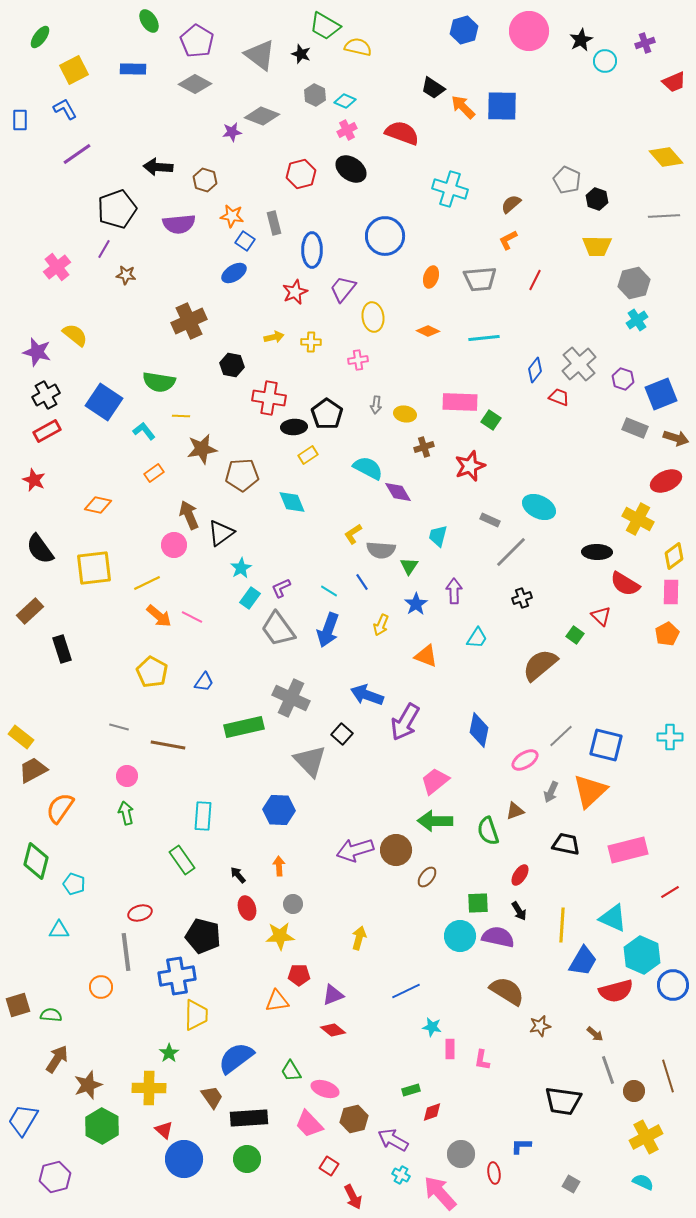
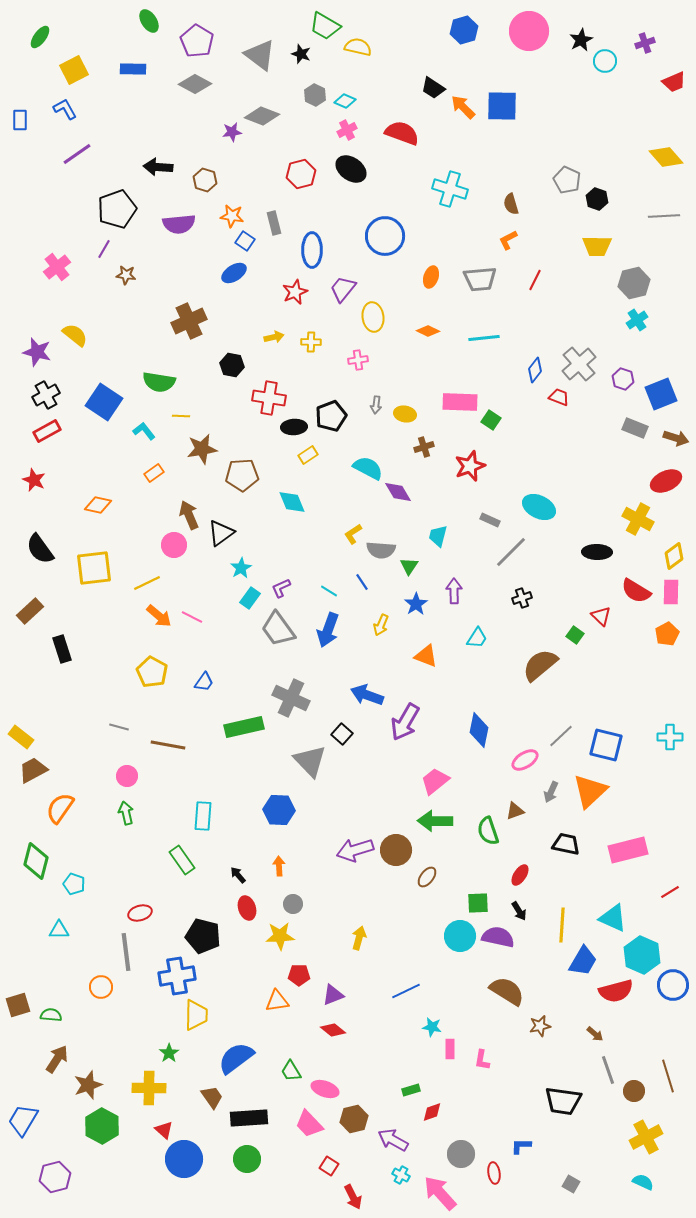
brown semicircle at (511, 204): rotated 65 degrees counterclockwise
black pentagon at (327, 414): moved 4 px right, 2 px down; rotated 16 degrees clockwise
red semicircle at (625, 584): moved 11 px right, 7 px down
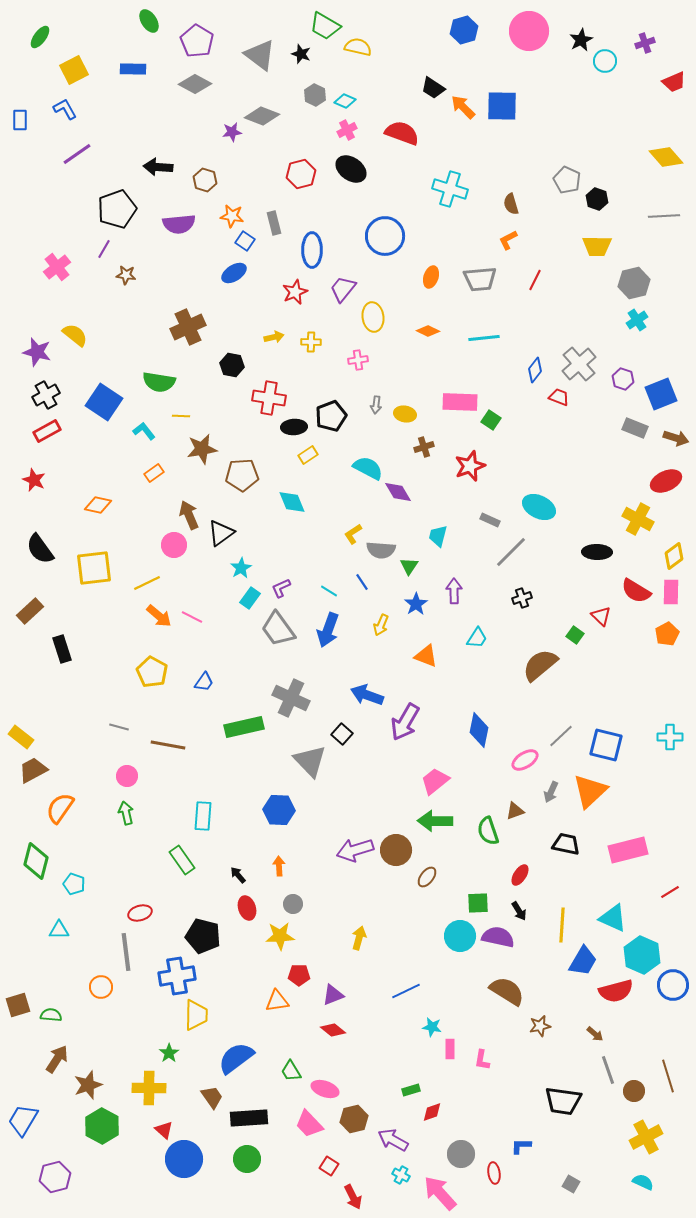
brown cross at (189, 321): moved 1 px left, 6 px down
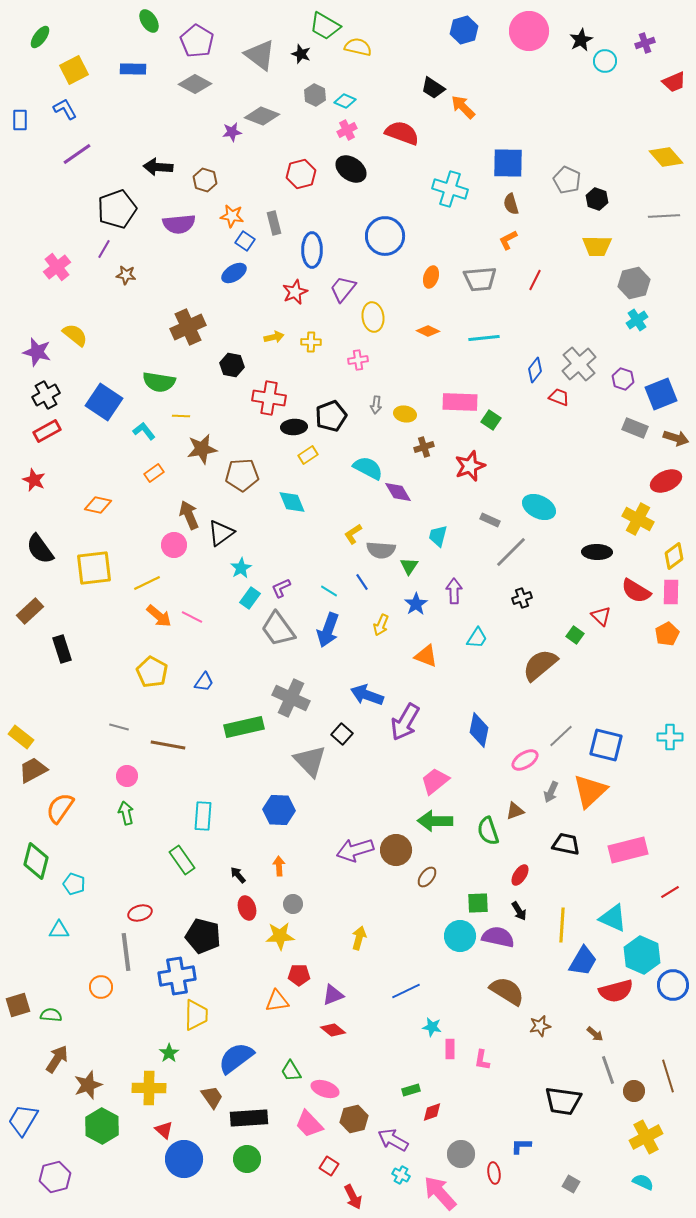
blue square at (502, 106): moved 6 px right, 57 px down
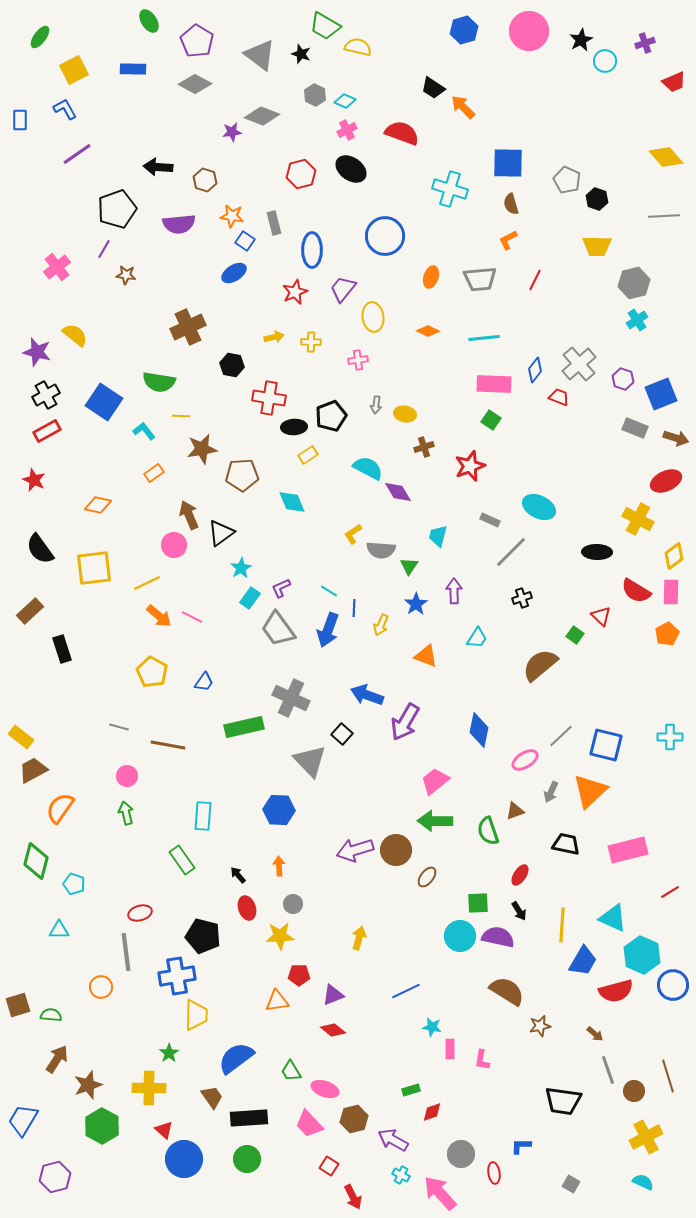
pink rectangle at (460, 402): moved 34 px right, 18 px up
blue line at (362, 582): moved 8 px left, 26 px down; rotated 36 degrees clockwise
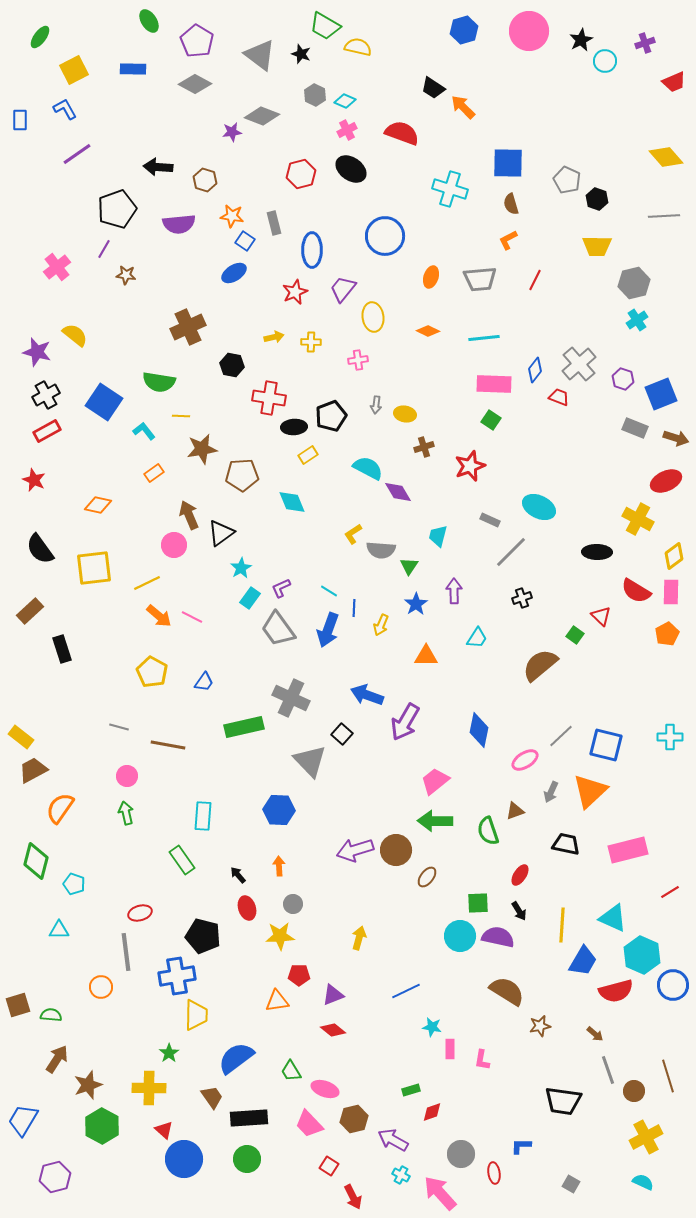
orange triangle at (426, 656): rotated 20 degrees counterclockwise
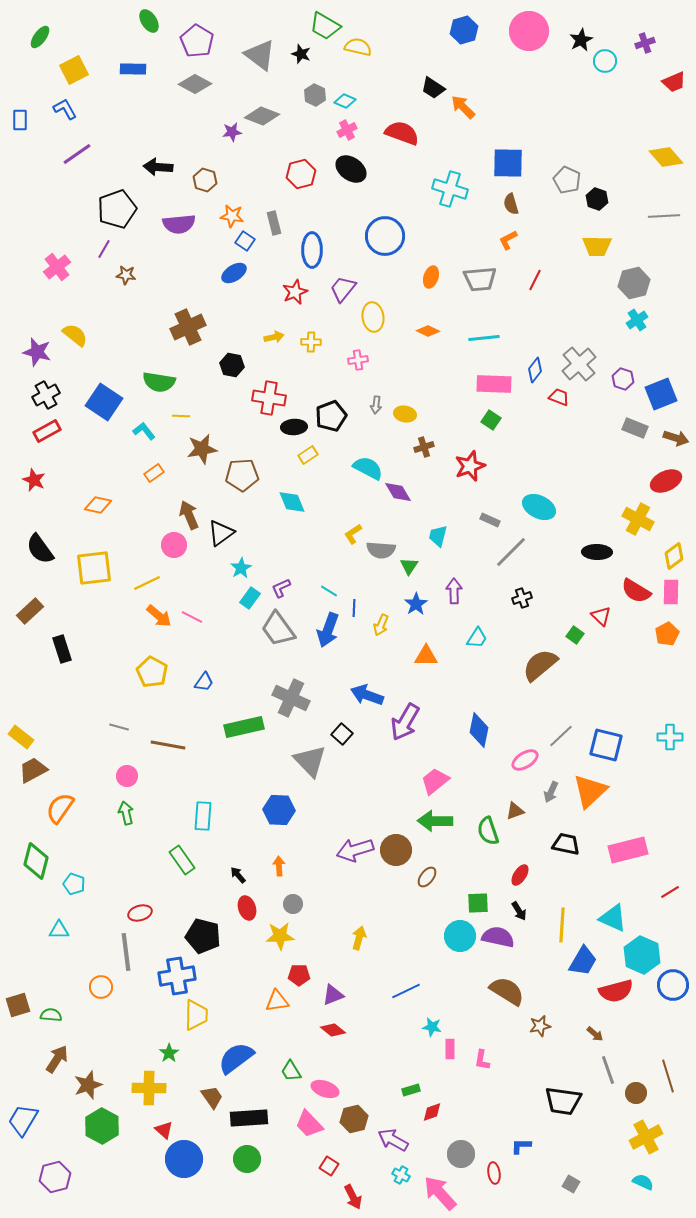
brown circle at (634, 1091): moved 2 px right, 2 px down
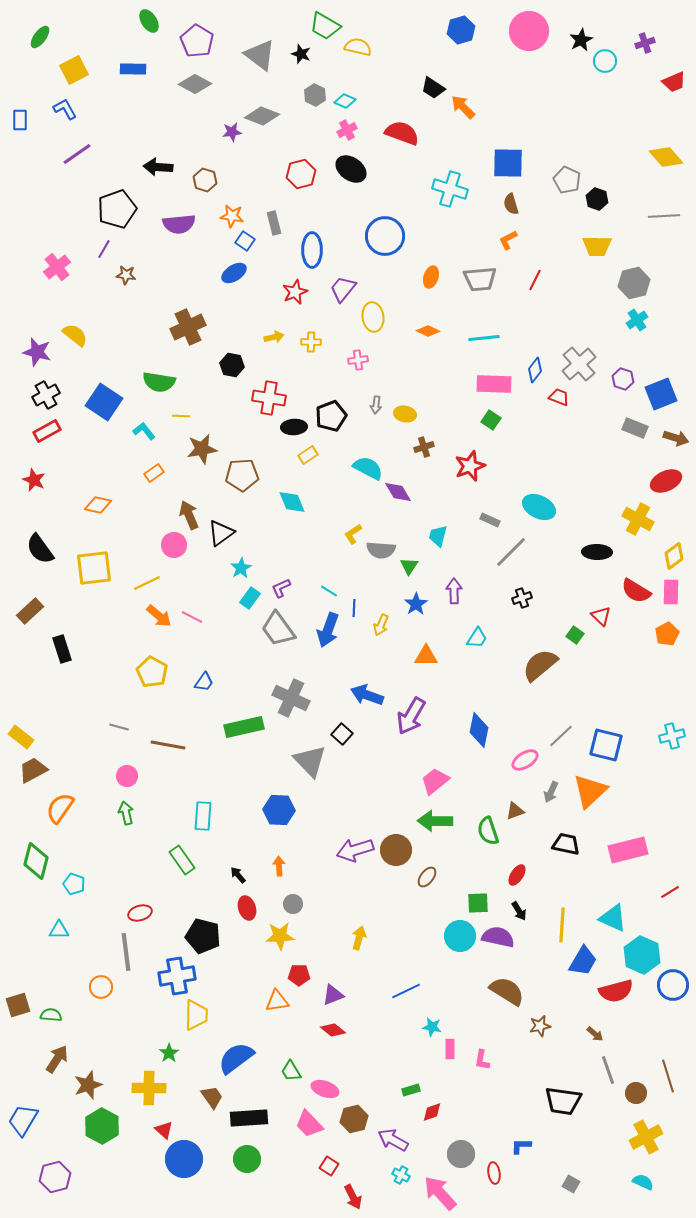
blue hexagon at (464, 30): moved 3 px left
purple arrow at (405, 722): moved 6 px right, 6 px up
cyan cross at (670, 737): moved 2 px right, 1 px up; rotated 15 degrees counterclockwise
red ellipse at (520, 875): moved 3 px left
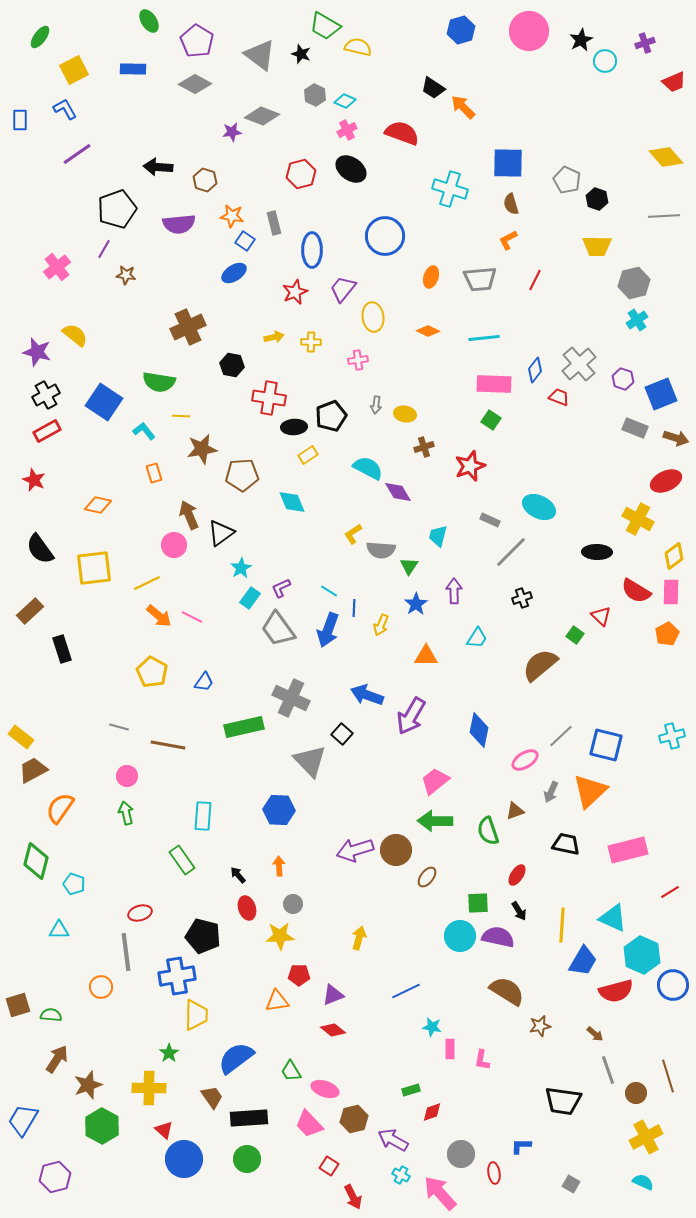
orange rectangle at (154, 473): rotated 72 degrees counterclockwise
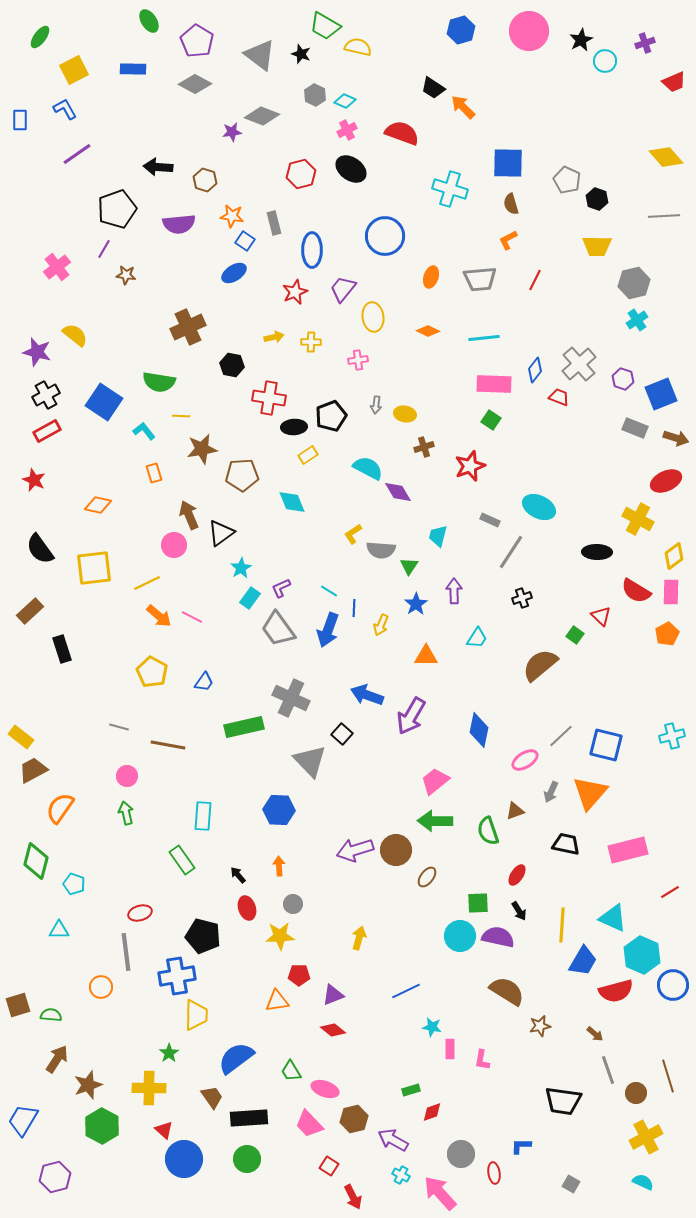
gray line at (511, 552): rotated 12 degrees counterclockwise
orange triangle at (590, 791): moved 2 px down; rotated 6 degrees counterclockwise
